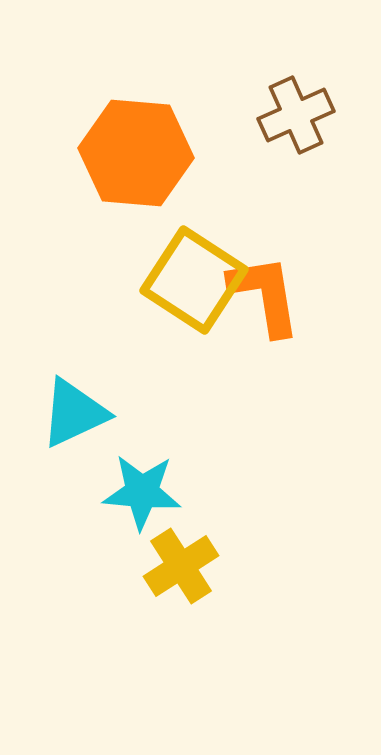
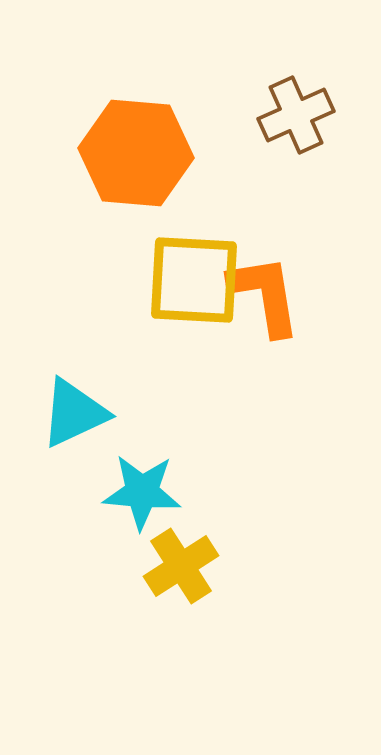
yellow square: rotated 30 degrees counterclockwise
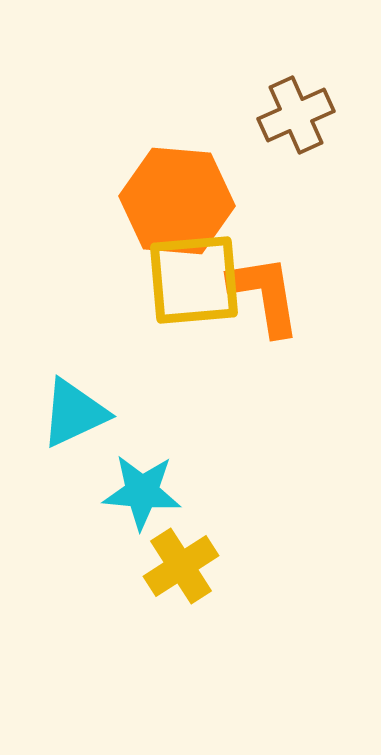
orange hexagon: moved 41 px right, 48 px down
yellow square: rotated 8 degrees counterclockwise
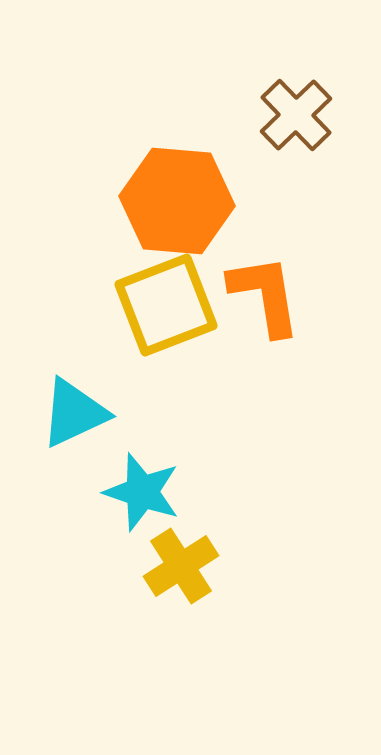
brown cross: rotated 20 degrees counterclockwise
yellow square: moved 28 px left, 25 px down; rotated 16 degrees counterclockwise
cyan star: rotated 14 degrees clockwise
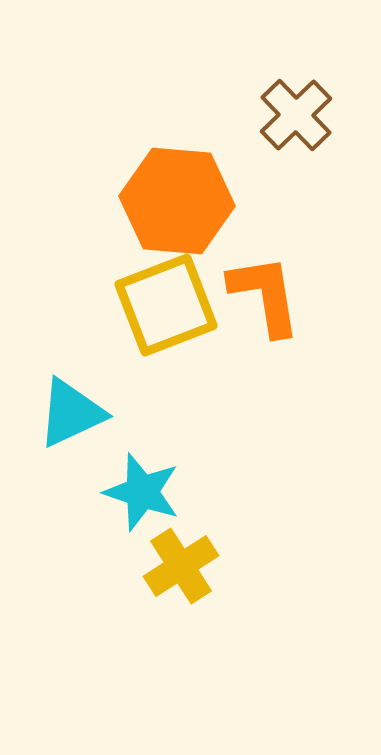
cyan triangle: moved 3 px left
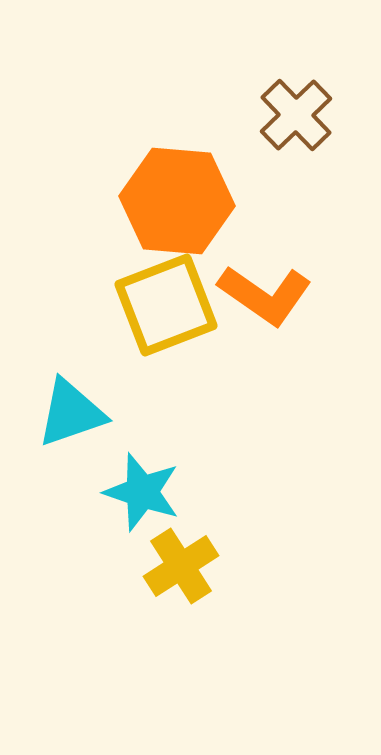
orange L-shape: rotated 134 degrees clockwise
cyan triangle: rotated 6 degrees clockwise
